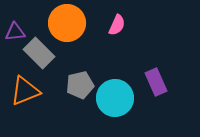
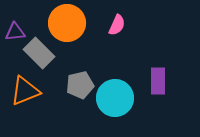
purple rectangle: moved 2 px right, 1 px up; rotated 24 degrees clockwise
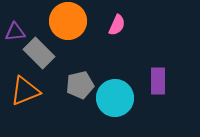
orange circle: moved 1 px right, 2 px up
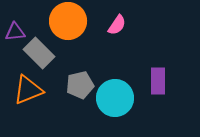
pink semicircle: rotated 10 degrees clockwise
orange triangle: moved 3 px right, 1 px up
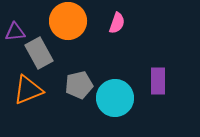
pink semicircle: moved 2 px up; rotated 15 degrees counterclockwise
gray rectangle: rotated 16 degrees clockwise
gray pentagon: moved 1 px left
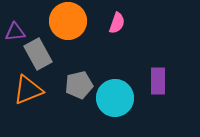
gray rectangle: moved 1 px left, 1 px down
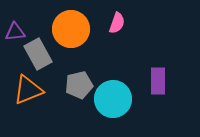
orange circle: moved 3 px right, 8 px down
cyan circle: moved 2 px left, 1 px down
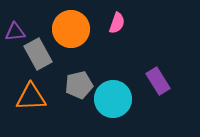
purple rectangle: rotated 32 degrees counterclockwise
orange triangle: moved 3 px right, 7 px down; rotated 20 degrees clockwise
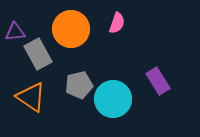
orange triangle: rotated 36 degrees clockwise
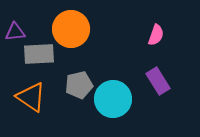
pink semicircle: moved 39 px right, 12 px down
gray rectangle: moved 1 px right; rotated 64 degrees counterclockwise
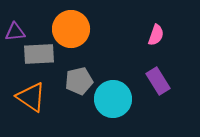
gray pentagon: moved 4 px up
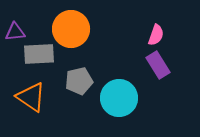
purple rectangle: moved 16 px up
cyan circle: moved 6 px right, 1 px up
